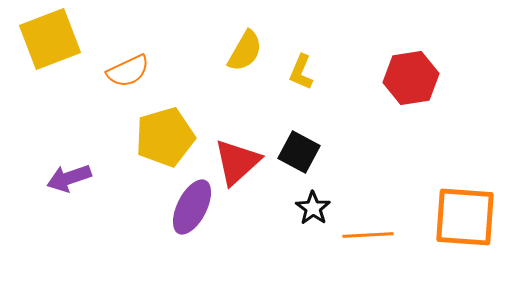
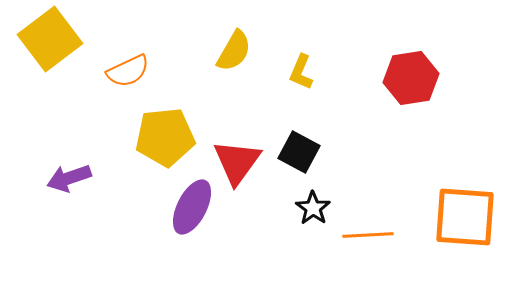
yellow square: rotated 16 degrees counterclockwise
yellow semicircle: moved 11 px left
yellow pentagon: rotated 10 degrees clockwise
red triangle: rotated 12 degrees counterclockwise
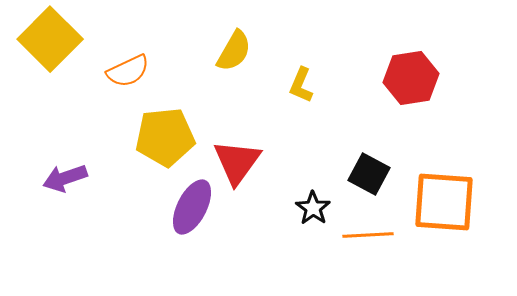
yellow square: rotated 8 degrees counterclockwise
yellow L-shape: moved 13 px down
black square: moved 70 px right, 22 px down
purple arrow: moved 4 px left
orange square: moved 21 px left, 15 px up
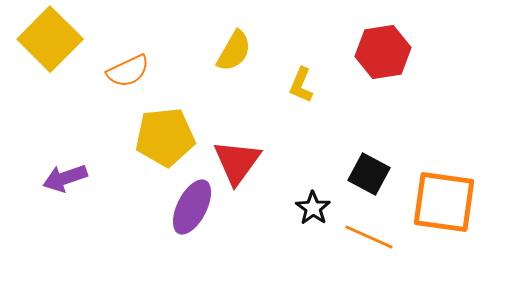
red hexagon: moved 28 px left, 26 px up
orange square: rotated 4 degrees clockwise
orange line: moved 1 px right, 2 px down; rotated 27 degrees clockwise
